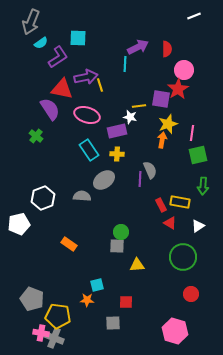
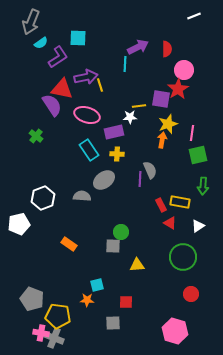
purple semicircle at (50, 109): moved 2 px right, 4 px up
white star at (130, 117): rotated 16 degrees counterclockwise
purple rectangle at (117, 131): moved 3 px left, 1 px down
gray square at (117, 246): moved 4 px left
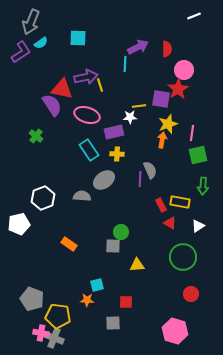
purple L-shape at (58, 57): moved 37 px left, 5 px up
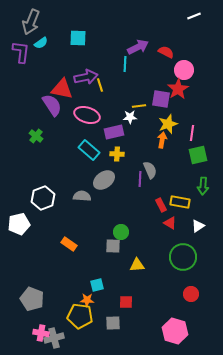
red semicircle at (167, 49): moved 1 px left, 3 px down; rotated 63 degrees counterclockwise
purple L-shape at (21, 52): rotated 50 degrees counterclockwise
cyan rectangle at (89, 150): rotated 15 degrees counterclockwise
yellow pentagon at (58, 316): moved 22 px right
gray cross at (54, 338): rotated 36 degrees counterclockwise
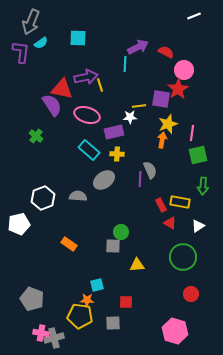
gray semicircle at (82, 196): moved 4 px left
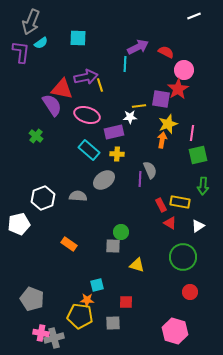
yellow triangle at (137, 265): rotated 21 degrees clockwise
red circle at (191, 294): moved 1 px left, 2 px up
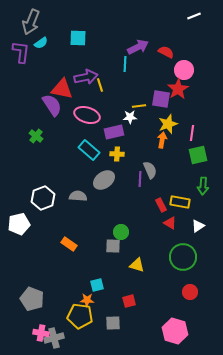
red square at (126, 302): moved 3 px right, 1 px up; rotated 16 degrees counterclockwise
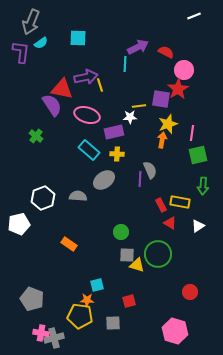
gray square at (113, 246): moved 14 px right, 9 px down
green circle at (183, 257): moved 25 px left, 3 px up
